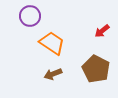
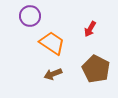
red arrow: moved 12 px left, 2 px up; rotated 21 degrees counterclockwise
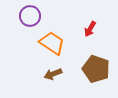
brown pentagon: rotated 8 degrees counterclockwise
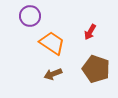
red arrow: moved 3 px down
